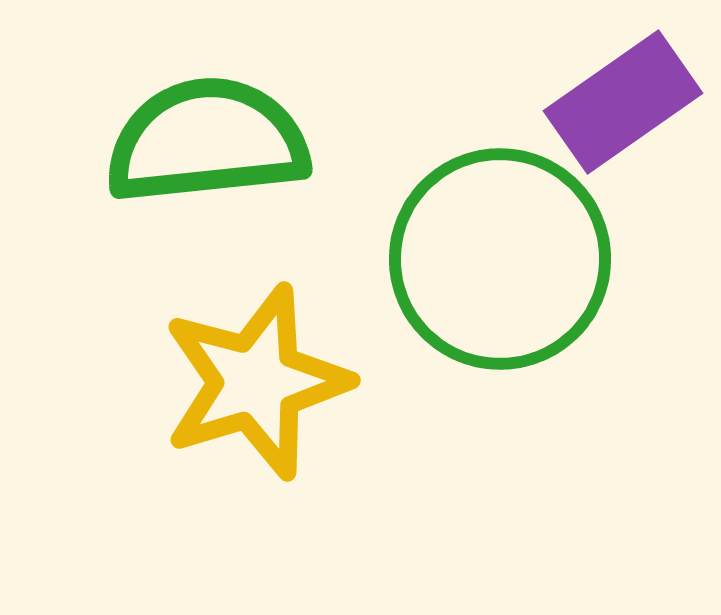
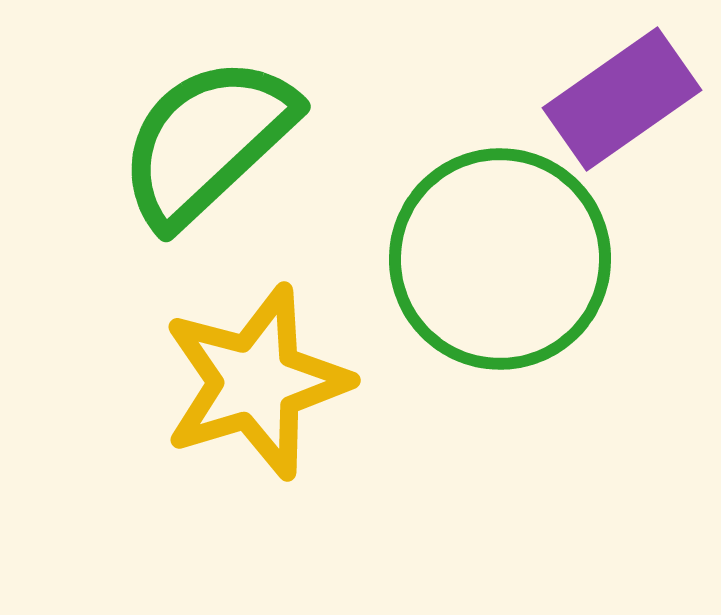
purple rectangle: moved 1 px left, 3 px up
green semicircle: rotated 37 degrees counterclockwise
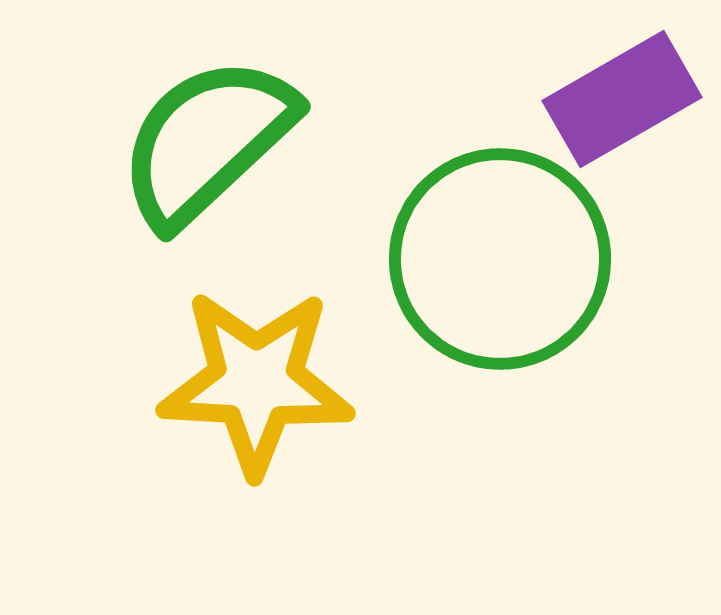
purple rectangle: rotated 5 degrees clockwise
yellow star: rotated 20 degrees clockwise
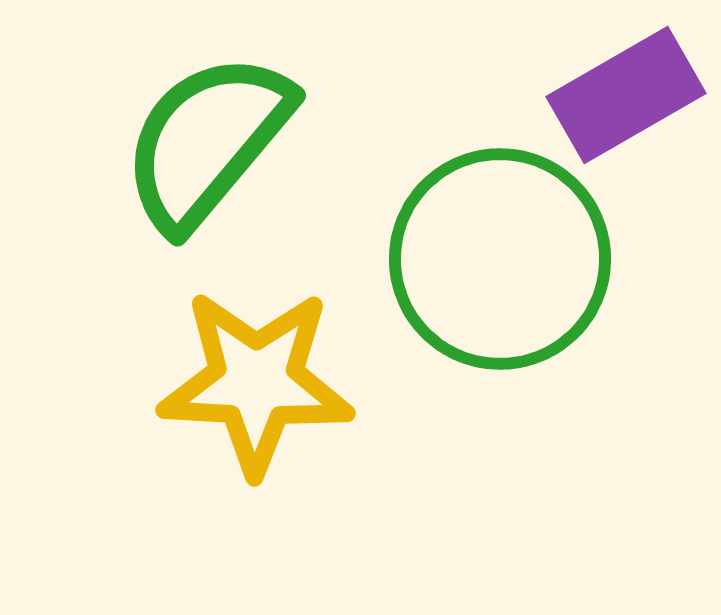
purple rectangle: moved 4 px right, 4 px up
green semicircle: rotated 7 degrees counterclockwise
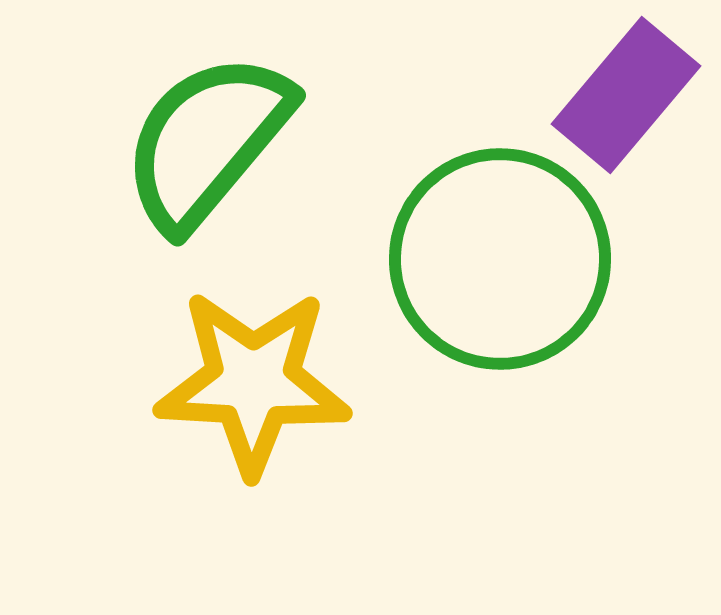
purple rectangle: rotated 20 degrees counterclockwise
yellow star: moved 3 px left
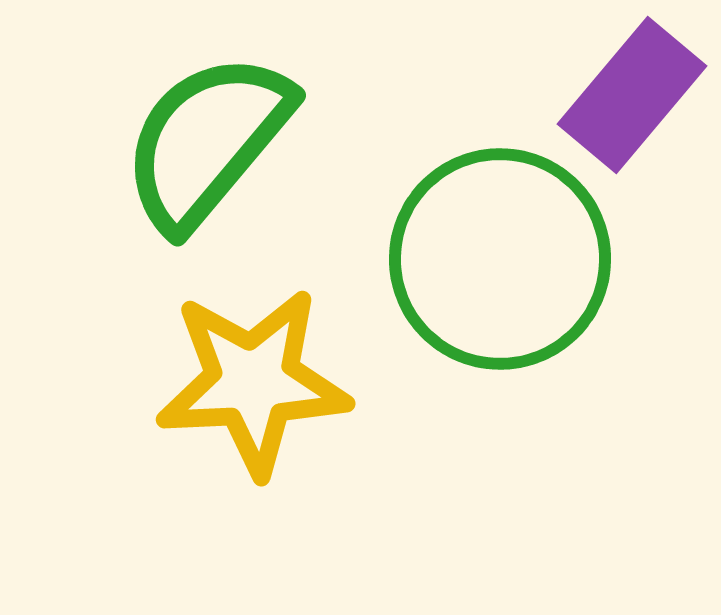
purple rectangle: moved 6 px right
yellow star: rotated 6 degrees counterclockwise
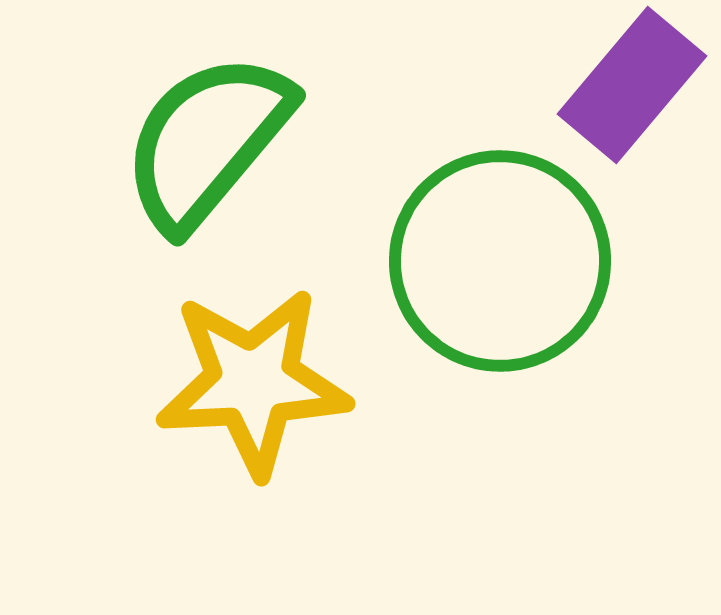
purple rectangle: moved 10 px up
green circle: moved 2 px down
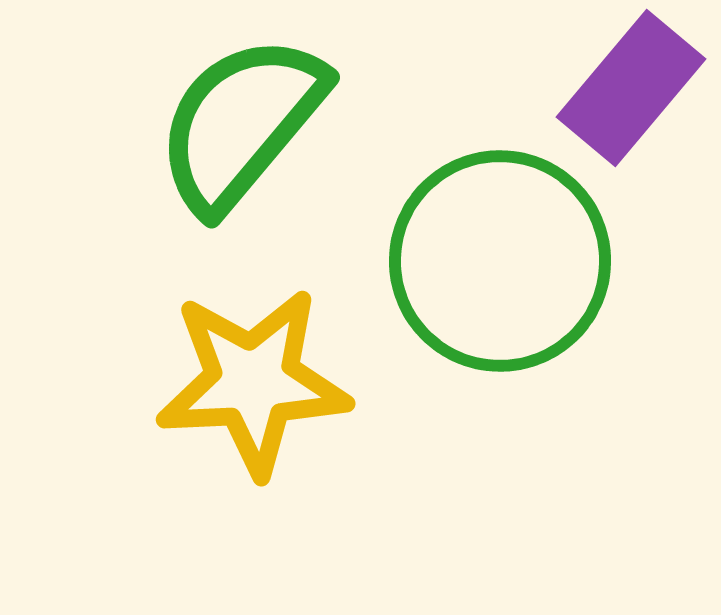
purple rectangle: moved 1 px left, 3 px down
green semicircle: moved 34 px right, 18 px up
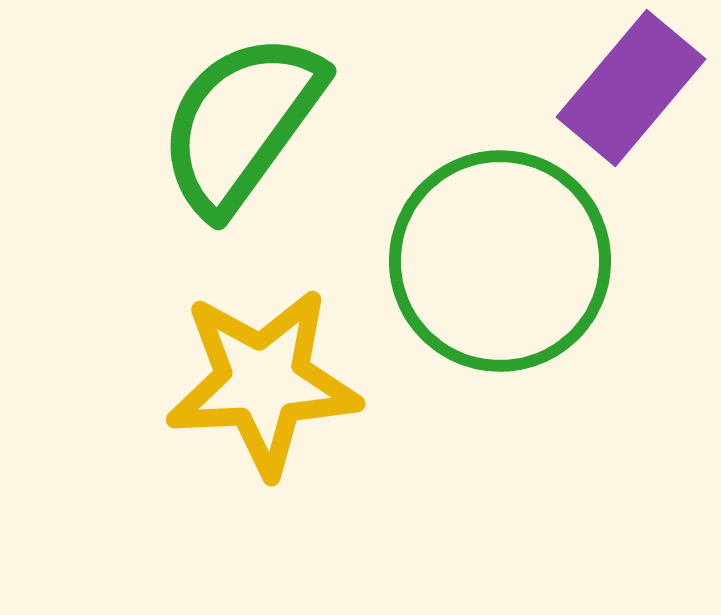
green semicircle: rotated 4 degrees counterclockwise
yellow star: moved 10 px right
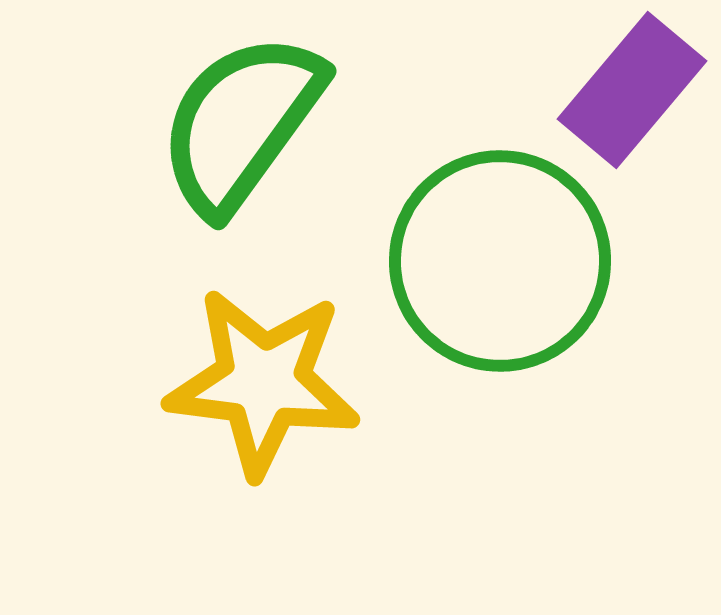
purple rectangle: moved 1 px right, 2 px down
yellow star: rotated 10 degrees clockwise
